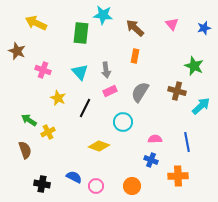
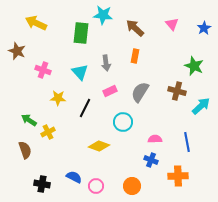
blue star: rotated 16 degrees counterclockwise
gray arrow: moved 7 px up
yellow star: rotated 21 degrees counterclockwise
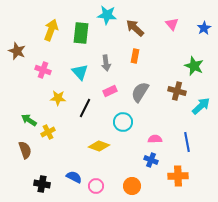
cyan star: moved 4 px right
yellow arrow: moved 15 px right, 7 px down; rotated 85 degrees clockwise
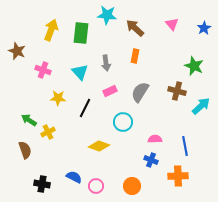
blue line: moved 2 px left, 4 px down
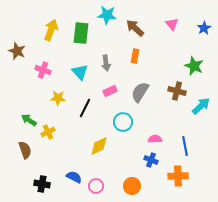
yellow diamond: rotated 45 degrees counterclockwise
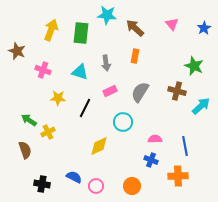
cyan triangle: rotated 30 degrees counterclockwise
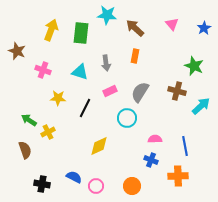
cyan circle: moved 4 px right, 4 px up
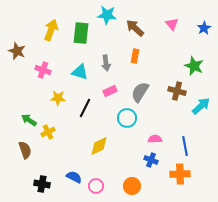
orange cross: moved 2 px right, 2 px up
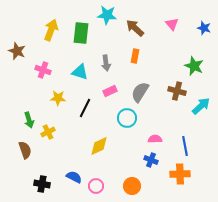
blue star: rotated 24 degrees counterclockwise
green arrow: rotated 140 degrees counterclockwise
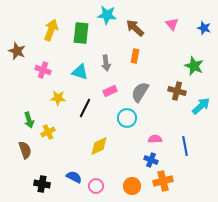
orange cross: moved 17 px left, 7 px down; rotated 12 degrees counterclockwise
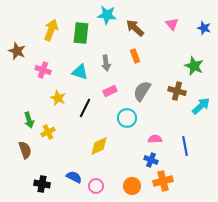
orange rectangle: rotated 32 degrees counterclockwise
gray semicircle: moved 2 px right, 1 px up
yellow star: rotated 21 degrees clockwise
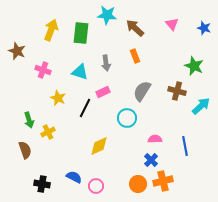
pink rectangle: moved 7 px left, 1 px down
blue cross: rotated 24 degrees clockwise
orange circle: moved 6 px right, 2 px up
